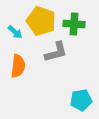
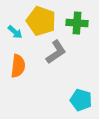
green cross: moved 3 px right, 1 px up
gray L-shape: rotated 20 degrees counterclockwise
cyan pentagon: rotated 25 degrees clockwise
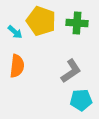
gray L-shape: moved 15 px right, 19 px down
orange semicircle: moved 1 px left
cyan pentagon: rotated 20 degrees counterclockwise
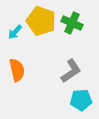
green cross: moved 5 px left; rotated 20 degrees clockwise
cyan arrow: rotated 91 degrees clockwise
orange semicircle: moved 4 px down; rotated 20 degrees counterclockwise
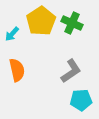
yellow pentagon: rotated 20 degrees clockwise
cyan arrow: moved 3 px left, 2 px down
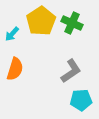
orange semicircle: moved 2 px left, 1 px up; rotated 30 degrees clockwise
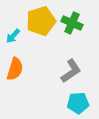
yellow pentagon: rotated 16 degrees clockwise
cyan arrow: moved 1 px right, 2 px down
cyan pentagon: moved 3 px left, 3 px down
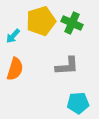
gray L-shape: moved 4 px left, 5 px up; rotated 30 degrees clockwise
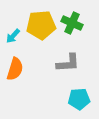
yellow pentagon: moved 4 px down; rotated 12 degrees clockwise
gray L-shape: moved 1 px right, 3 px up
cyan pentagon: moved 1 px right, 4 px up
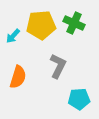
green cross: moved 2 px right
gray L-shape: moved 10 px left, 3 px down; rotated 60 degrees counterclockwise
orange semicircle: moved 3 px right, 8 px down
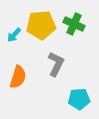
green cross: moved 1 px down
cyan arrow: moved 1 px right, 1 px up
gray L-shape: moved 2 px left, 2 px up
